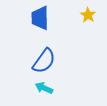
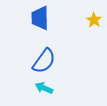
yellow star: moved 6 px right, 5 px down
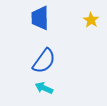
yellow star: moved 3 px left
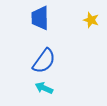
yellow star: rotated 14 degrees counterclockwise
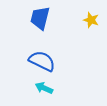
blue trapezoid: rotated 15 degrees clockwise
blue semicircle: moved 2 px left; rotated 100 degrees counterclockwise
